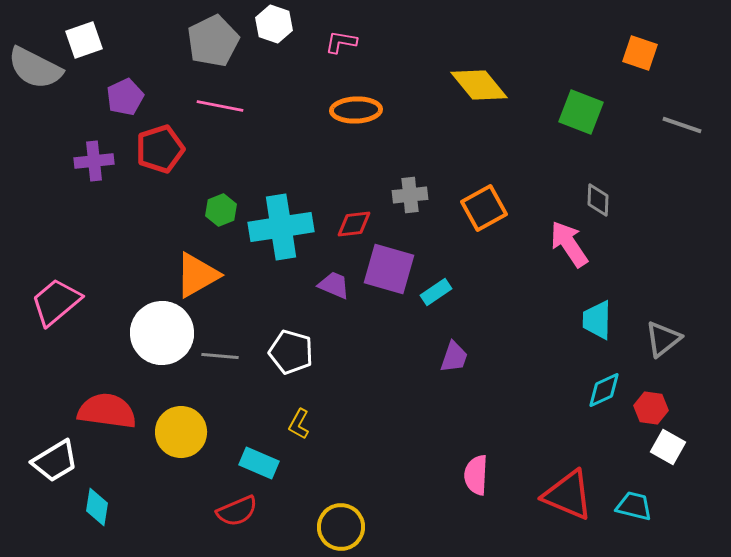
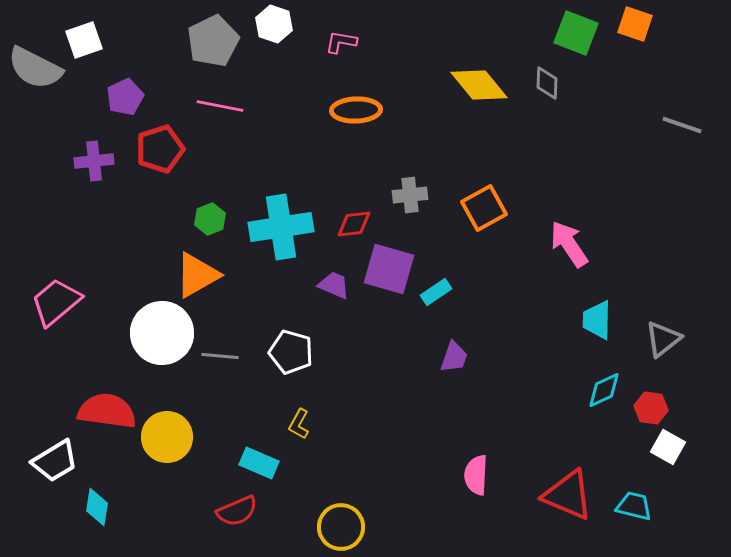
orange square at (640, 53): moved 5 px left, 29 px up
green square at (581, 112): moved 5 px left, 79 px up
gray diamond at (598, 200): moved 51 px left, 117 px up
green hexagon at (221, 210): moved 11 px left, 9 px down
yellow circle at (181, 432): moved 14 px left, 5 px down
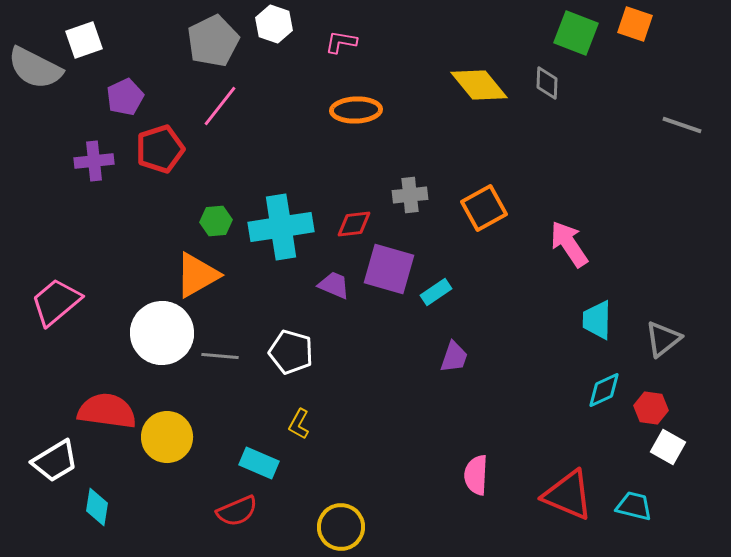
pink line at (220, 106): rotated 63 degrees counterclockwise
green hexagon at (210, 219): moved 6 px right, 2 px down; rotated 16 degrees clockwise
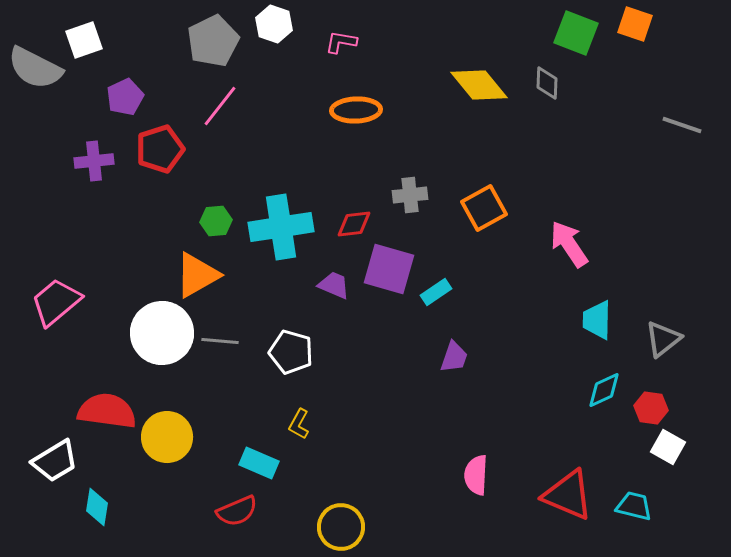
gray line at (220, 356): moved 15 px up
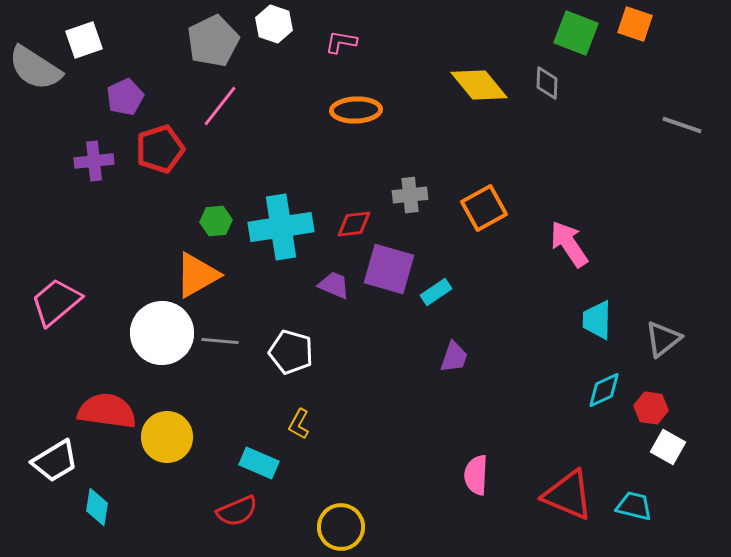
gray semicircle at (35, 68): rotated 6 degrees clockwise
